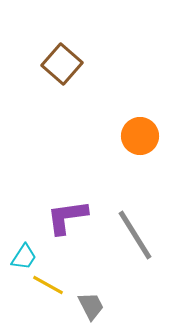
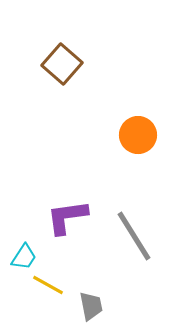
orange circle: moved 2 px left, 1 px up
gray line: moved 1 px left, 1 px down
gray trapezoid: rotated 16 degrees clockwise
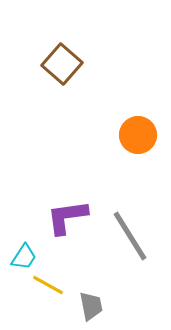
gray line: moved 4 px left
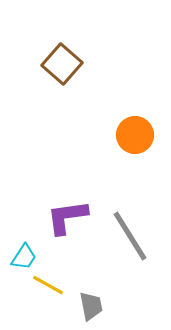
orange circle: moved 3 px left
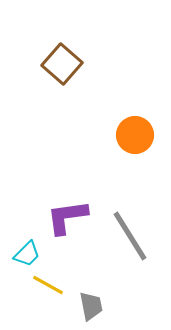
cyan trapezoid: moved 3 px right, 3 px up; rotated 12 degrees clockwise
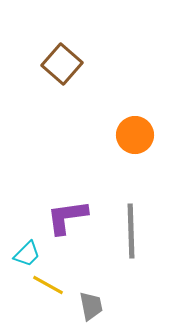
gray line: moved 1 px right, 5 px up; rotated 30 degrees clockwise
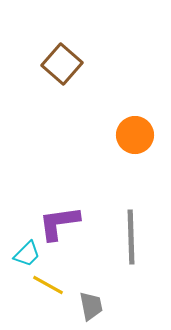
purple L-shape: moved 8 px left, 6 px down
gray line: moved 6 px down
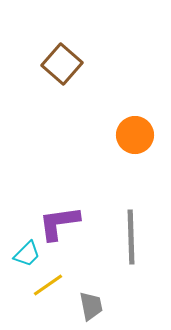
yellow line: rotated 64 degrees counterclockwise
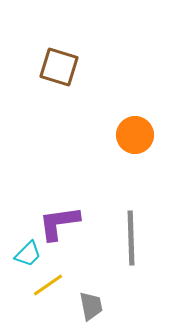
brown square: moved 3 px left, 3 px down; rotated 24 degrees counterclockwise
gray line: moved 1 px down
cyan trapezoid: moved 1 px right
